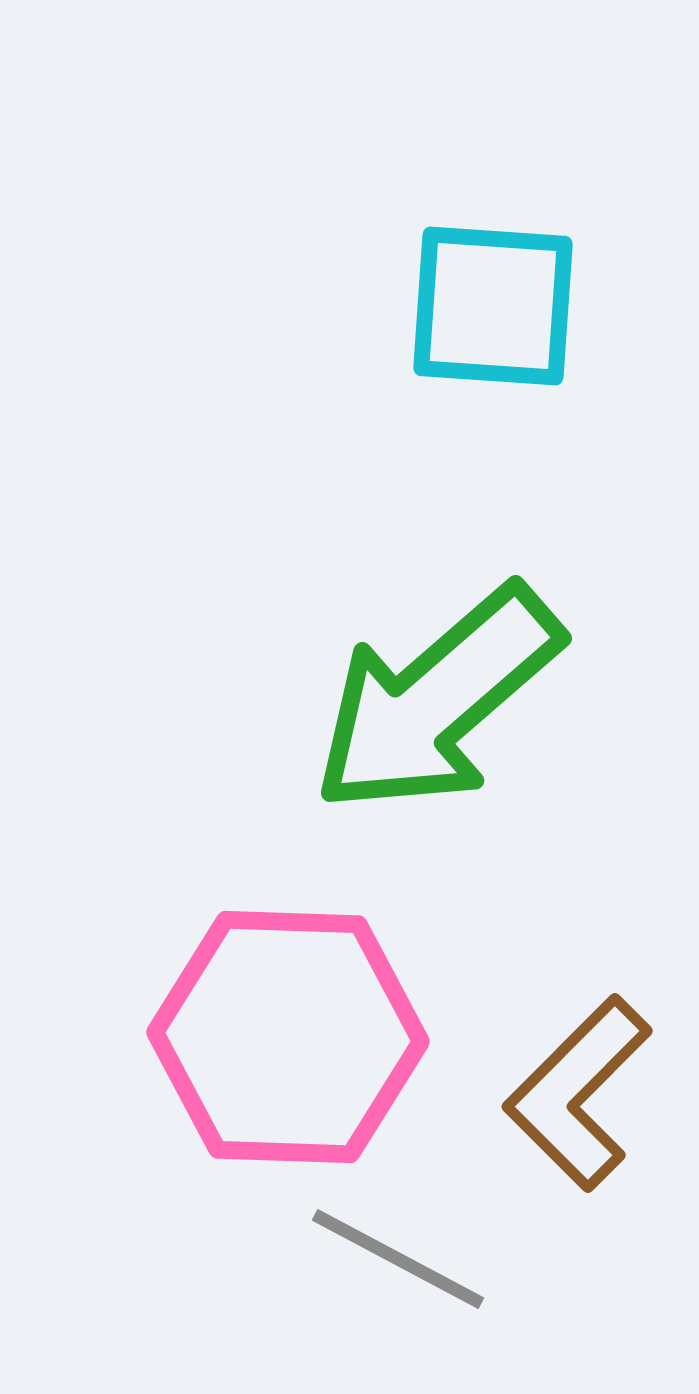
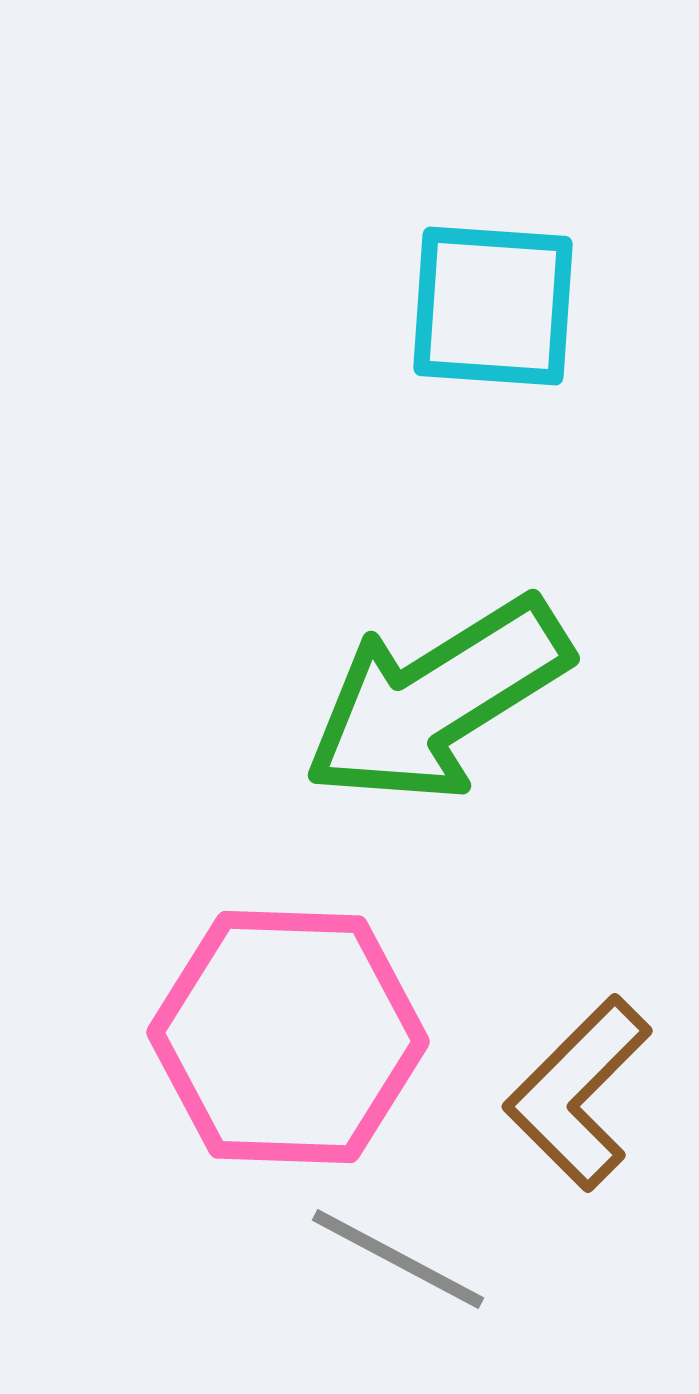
green arrow: rotated 9 degrees clockwise
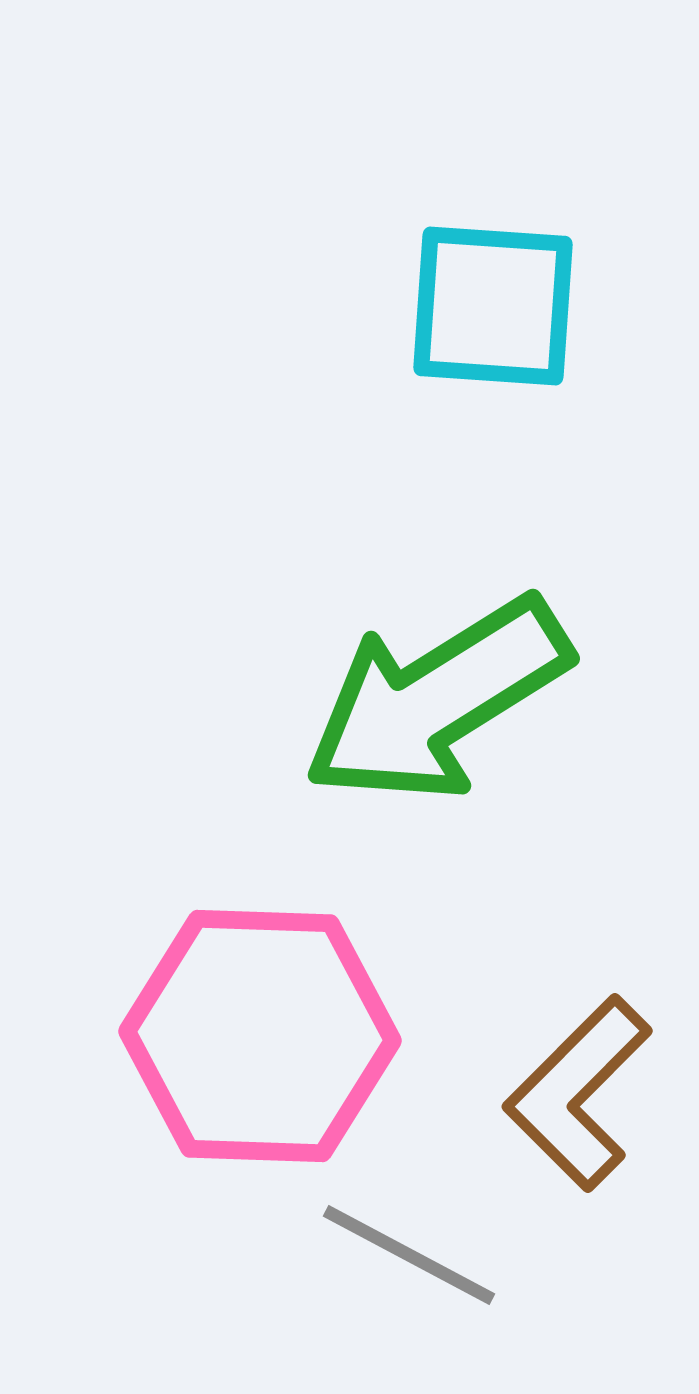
pink hexagon: moved 28 px left, 1 px up
gray line: moved 11 px right, 4 px up
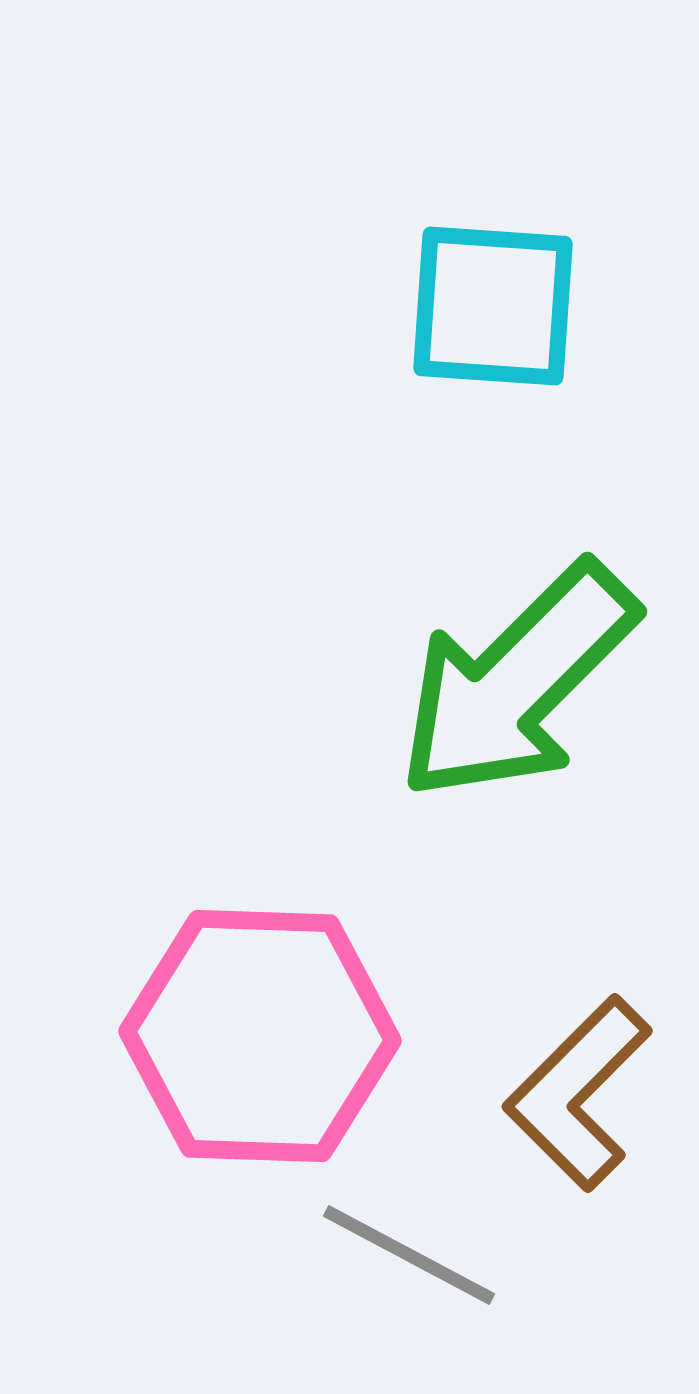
green arrow: moved 80 px right, 18 px up; rotated 13 degrees counterclockwise
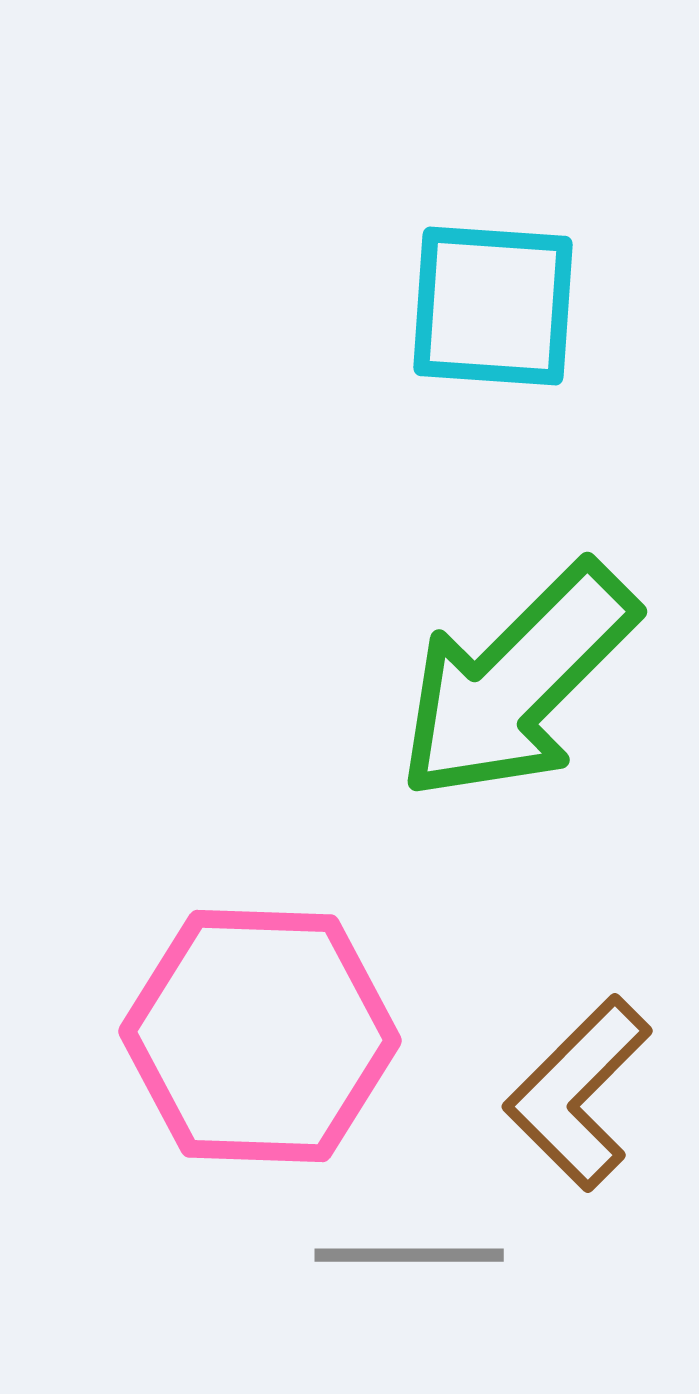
gray line: rotated 28 degrees counterclockwise
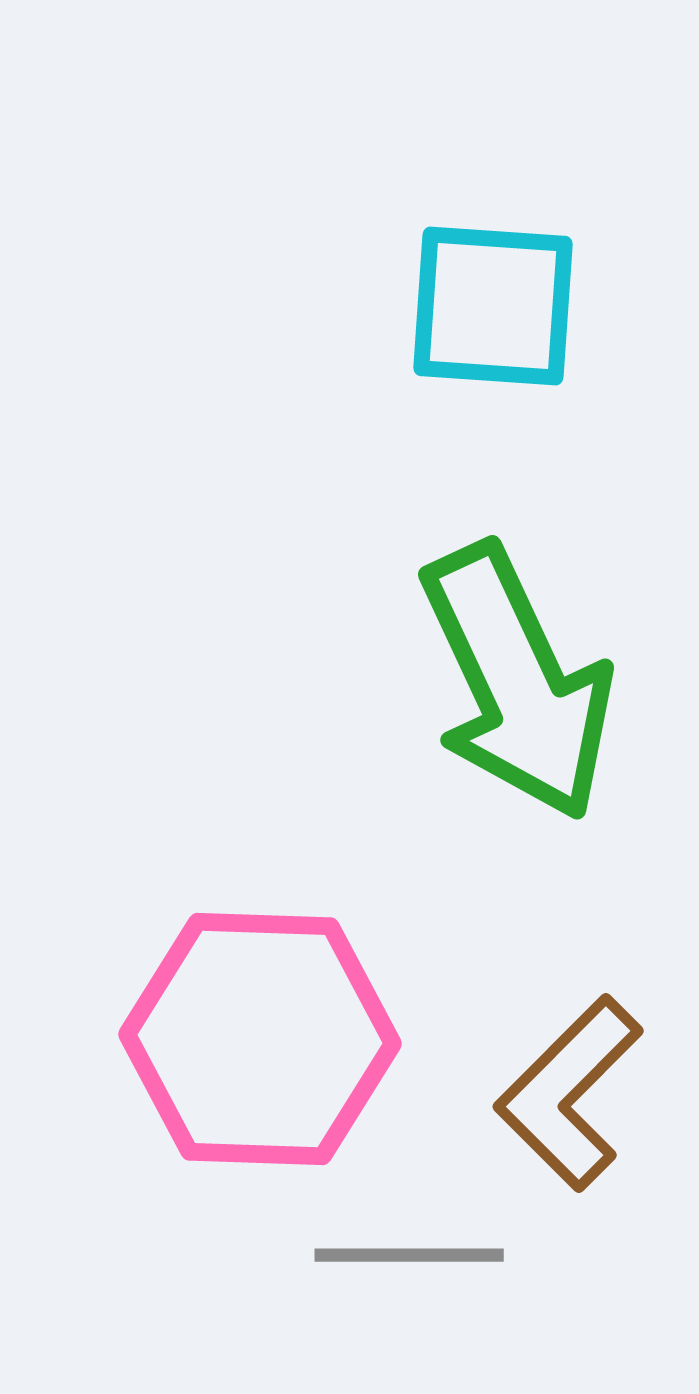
green arrow: rotated 70 degrees counterclockwise
pink hexagon: moved 3 px down
brown L-shape: moved 9 px left
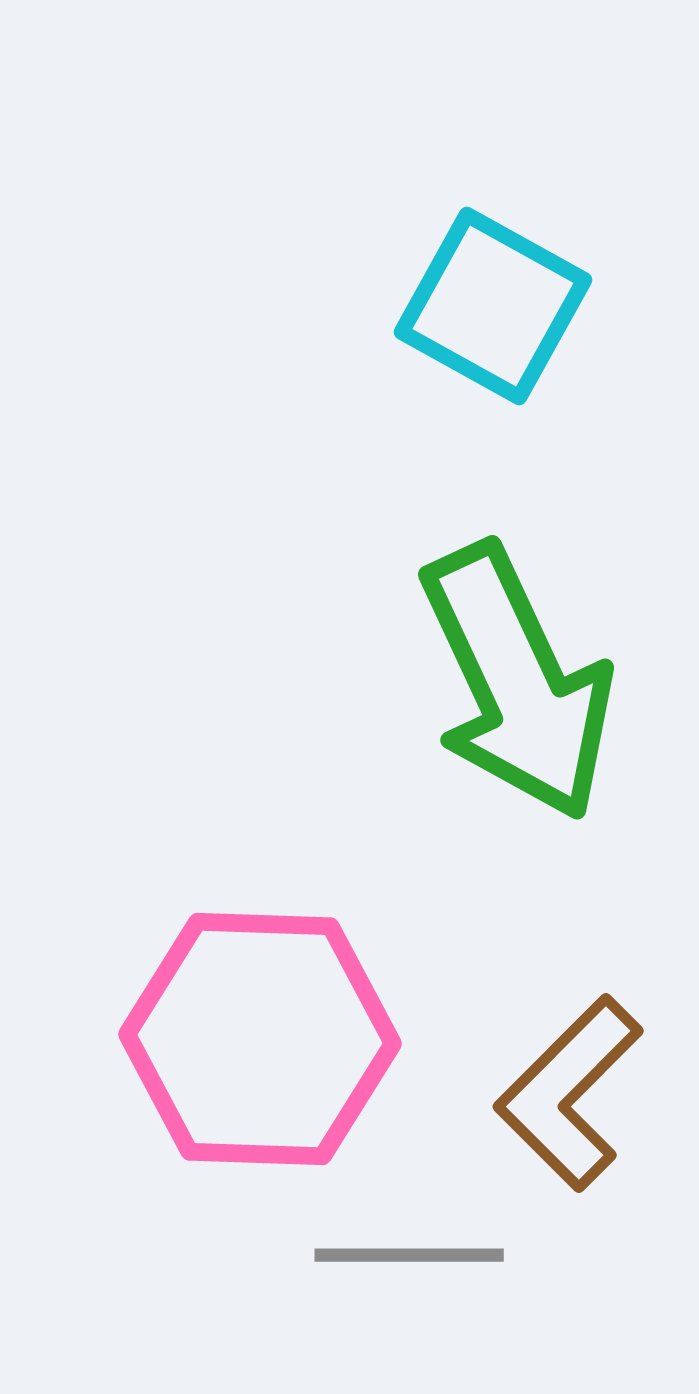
cyan square: rotated 25 degrees clockwise
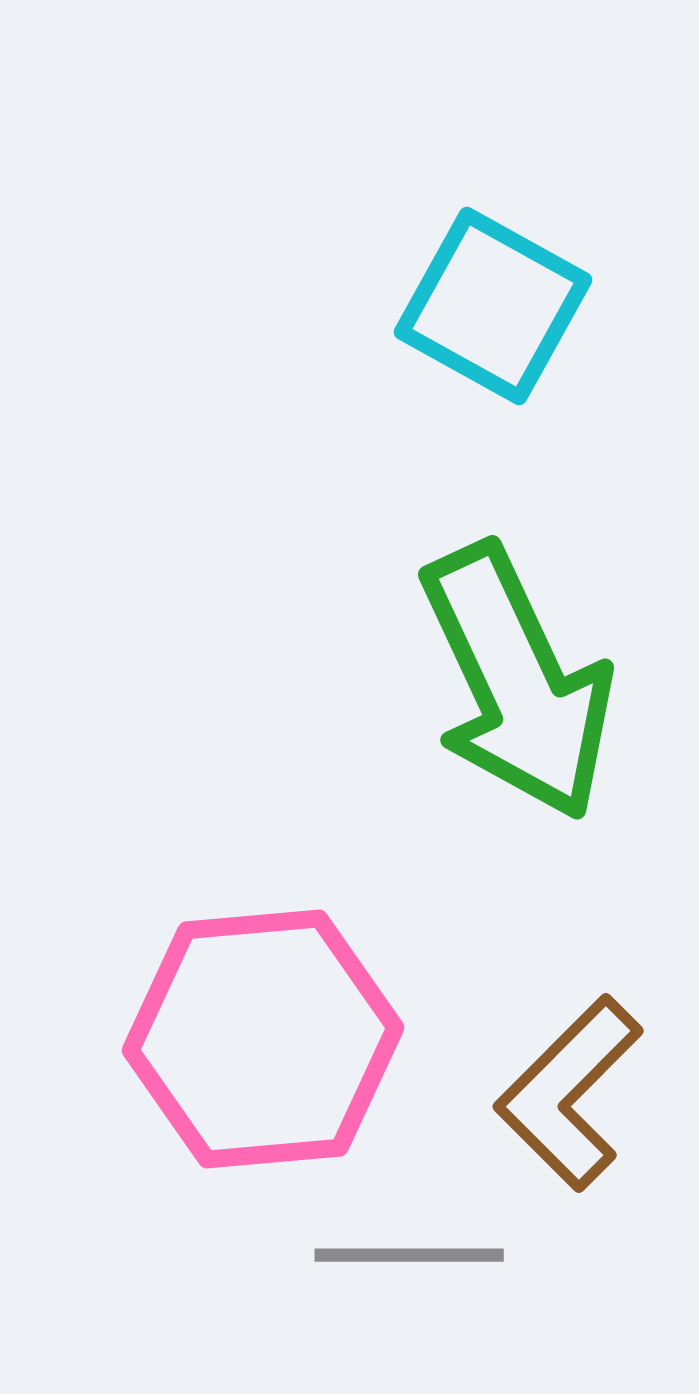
pink hexagon: moved 3 px right; rotated 7 degrees counterclockwise
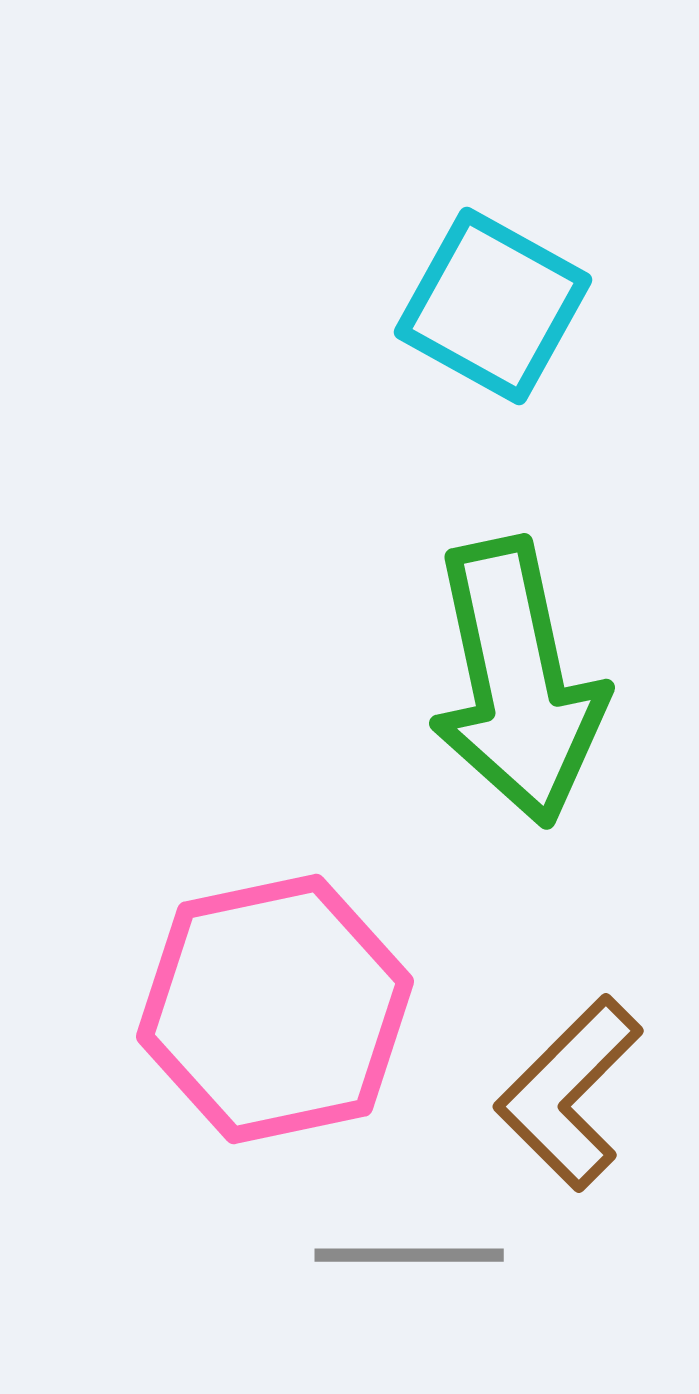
green arrow: rotated 13 degrees clockwise
pink hexagon: moved 12 px right, 30 px up; rotated 7 degrees counterclockwise
